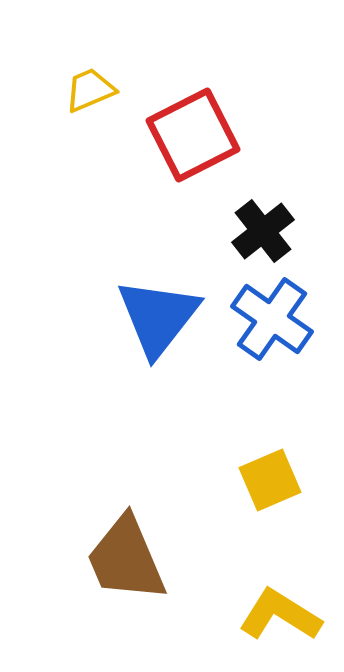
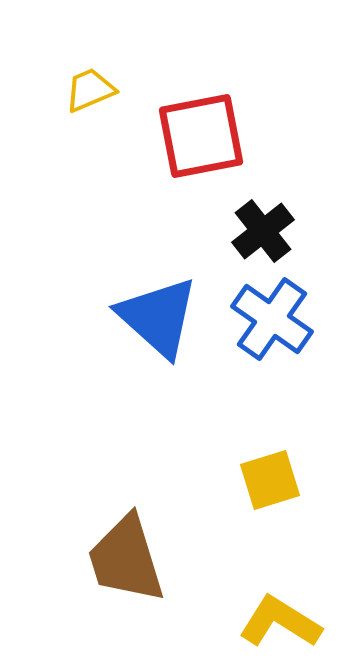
red square: moved 8 px right, 1 px down; rotated 16 degrees clockwise
blue triangle: rotated 26 degrees counterclockwise
yellow square: rotated 6 degrees clockwise
brown trapezoid: rotated 6 degrees clockwise
yellow L-shape: moved 7 px down
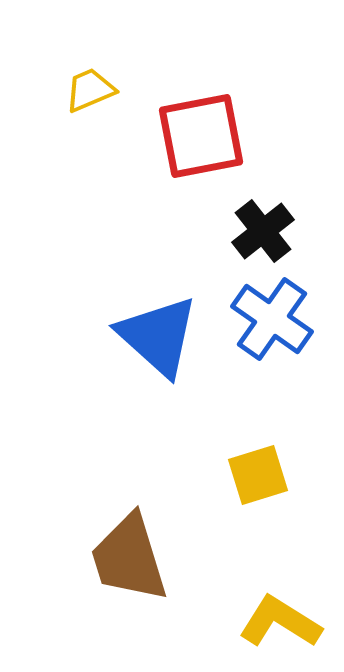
blue triangle: moved 19 px down
yellow square: moved 12 px left, 5 px up
brown trapezoid: moved 3 px right, 1 px up
